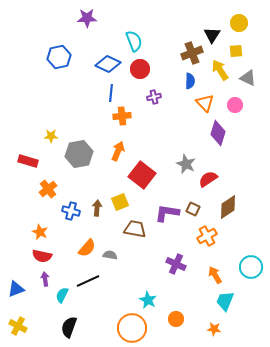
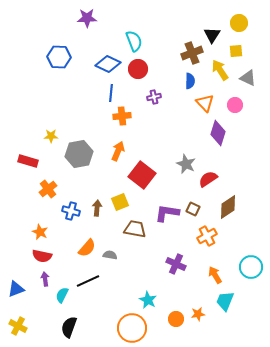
blue hexagon at (59, 57): rotated 15 degrees clockwise
red circle at (140, 69): moved 2 px left
orange star at (214, 329): moved 16 px left, 15 px up; rotated 16 degrees counterclockwise
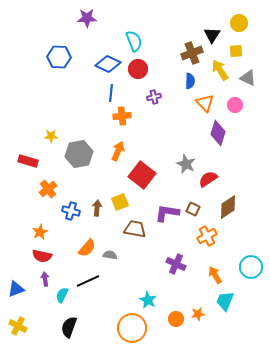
orange star at (40, 232): rotated 21 degrees clockwise
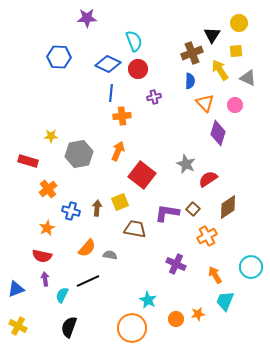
brown square at (193, 209): rotated 16 degrees clockwise
orange star at (40, 232): moved 7 px right, 4 px up
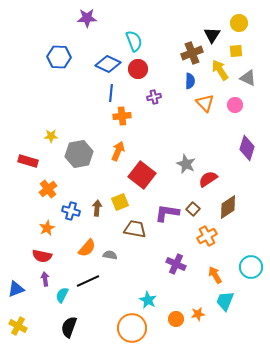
purple diamond at (218, 133): moved 29 px right, 15 px down
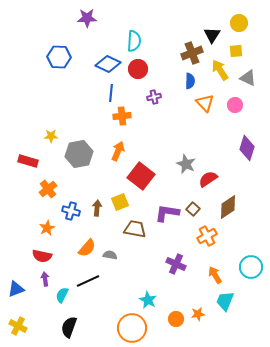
cyan semicircle at (134, 41): rotated 25 degrees clockwise
red square at (142, 175): moved 1 px left, 1 px down
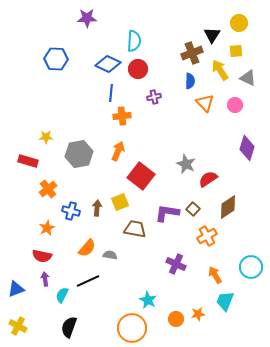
blue hexagon at (59, 57): moved 3 px left, 2 px down
yellow star at (51, 136): moved 5 px left, 1 px down
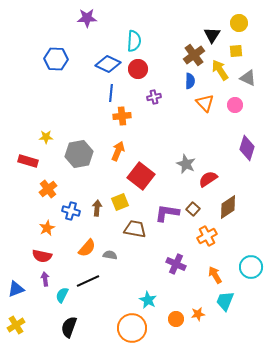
brown cross at (192, 53): moved 2 px right, 2 px down; rotated 15 degrees counterclockwise
yellow cross at (18, 326): moved 2 px left, 1 px up; rotated 30 degrees clockwise
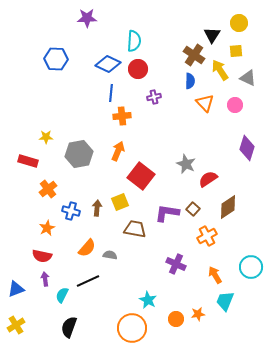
brown cross at (194, 55): rotated 20 degrees counterclockwise
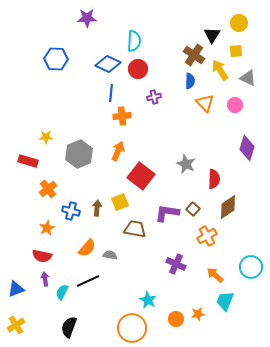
gray hexagon at (79, 154): rotated 12 degrees counterclockwise
red semicircle at (208, 179): moved 6 px right; rotated 126 degrees clockwise
orange arrow at (215, 275): rotated 18 degrees counterclockwise
cyan semicircle at (62, 295): moved 3 px up
